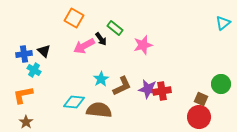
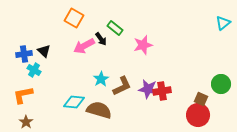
brown semicircle: rotated 10 degrees clockwise
red circle: moved 1 px left, 2 px up
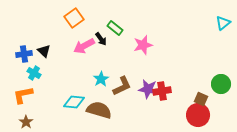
orange square: rotated 24 degrees clockwise
cyan cross: moved 3 px down
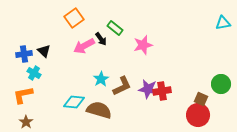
cyan triangle: rotated 28 degrees clockwise
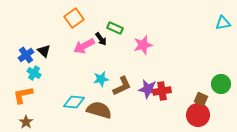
green rectangle: rotated 14 degrees counterclockwise
blue cross: moved 2 px right, 1 px down; rotated 28 degrees counterclockwise
cyan star: rotated 21 degrees clockwise
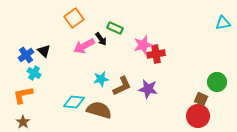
green circle: moved 4 px left, 2 px up
red cross: moved 6 px left, 37 px up
red circle: moved 1 px down
brown star: moved 3 px left
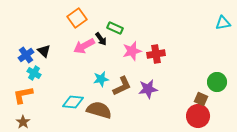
orange square: moved 3 px right
pink star: moved 11 px left, 6 px down
purple star: rotated 18 degrees counterclockwise
cyan diamond: moved 1 px left
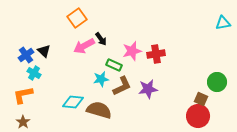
green rectangle: moved 1 px left, 37 px down
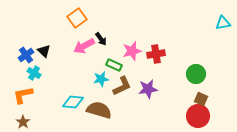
green circle: moved 21 px left, 8 px up
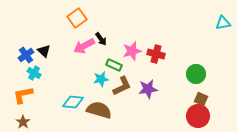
red cross: rotated 24 degrees clockwise
